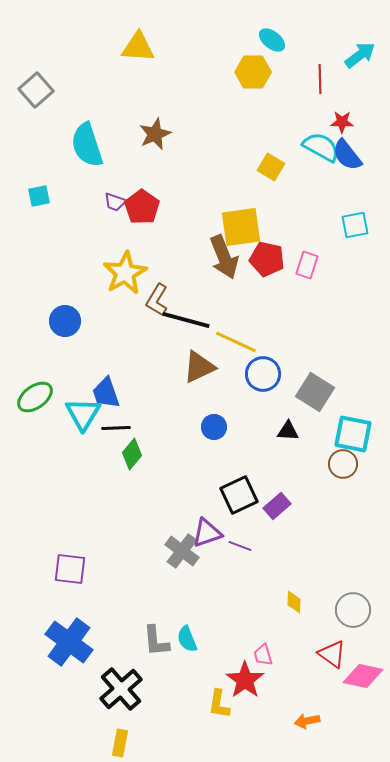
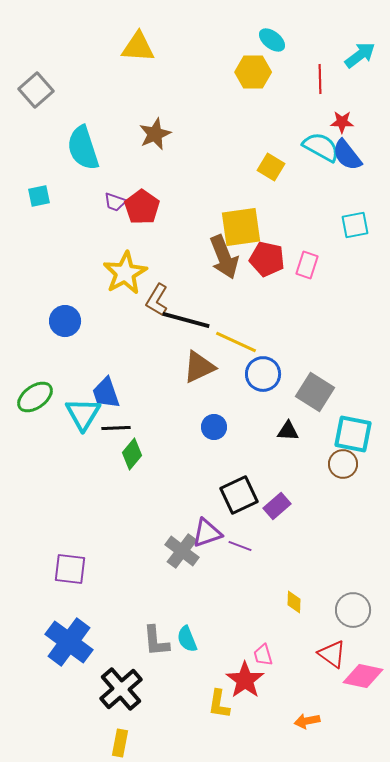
cyan semicircle at (87, 145): moved 4 px left, 3 px down
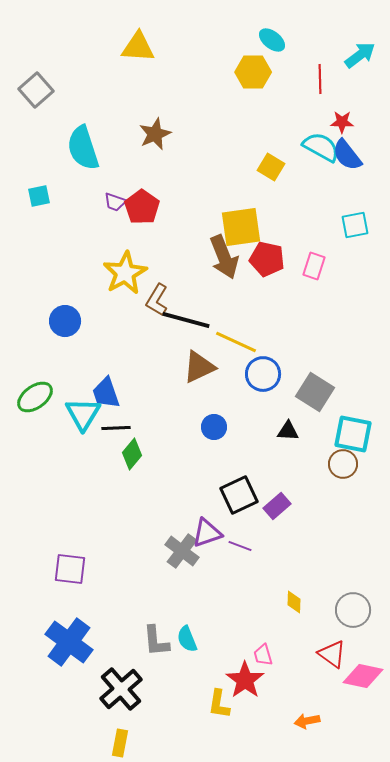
pink rectangle at (307, 265): moved 7 px right, 1 px down
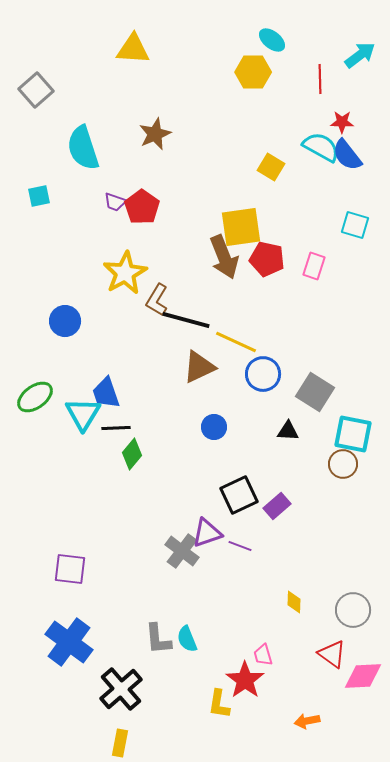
yellow triangle at (138, 47): moved 5 px left, 2 px down
cyan square at (355, 225): rotated 28 degrees clockwise
gray L-shape at (156, 641): moved 2 px right, 2 px up
pink diamond at (363, 676): rotated 15 degrees counterclockwise
